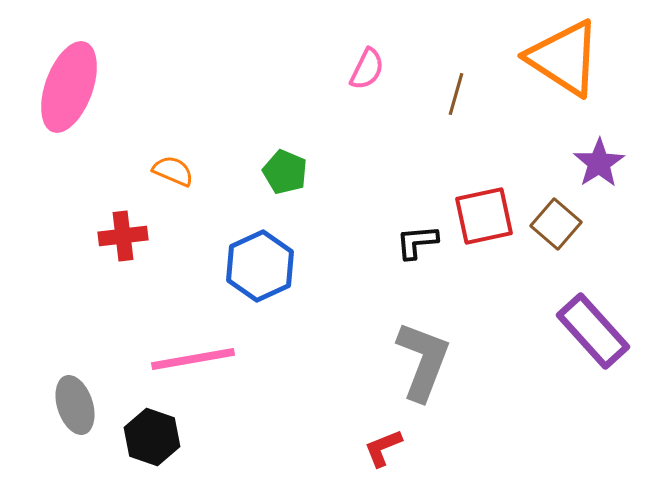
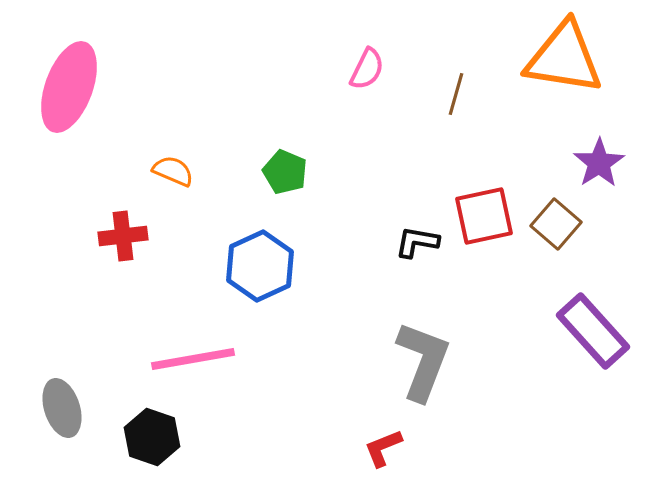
orange triangle: rotated 24 degrees counterclockwise
black L-shape: rotated 15 degrees clockwise
gray ellipse: moved 13 px left, 3 px down
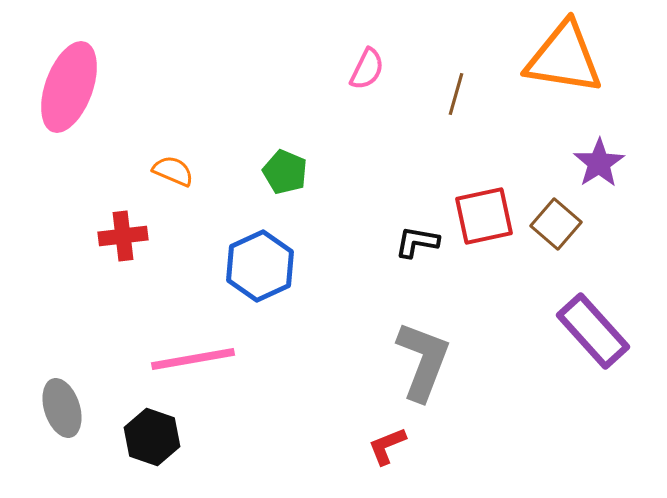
red L-shape: moved 4 px right, 2 px up
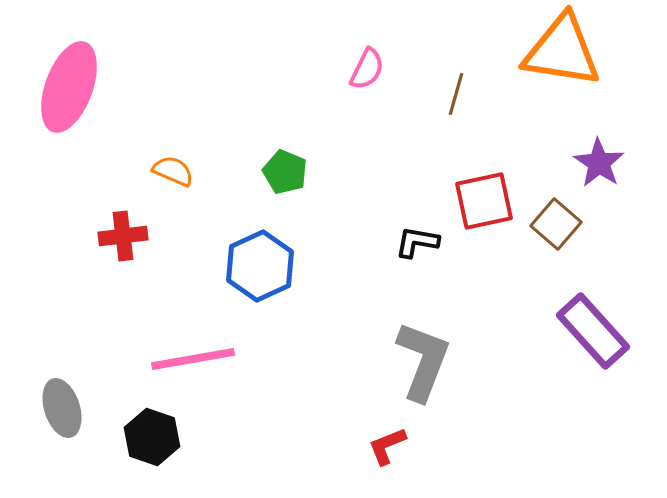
orange triangle: moved 2 px left, 7 px up
purple star: rotated 6 degrees counterclockwise
red square: moved 15 px up
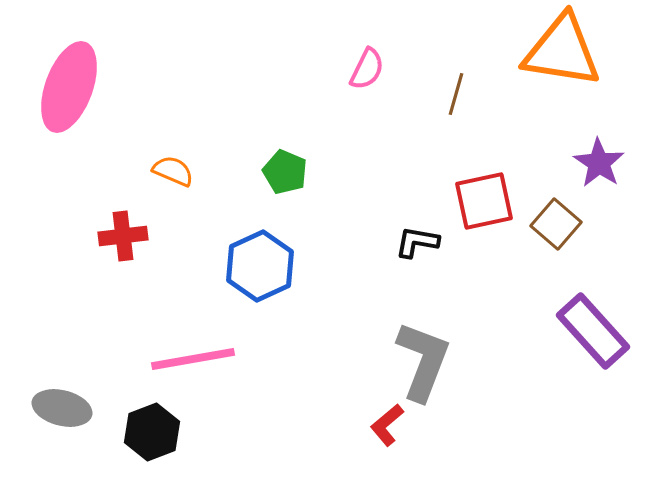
gray ellipse: rotated 58 degrees counterclockwise
black hexagon: moved 5 px up; rotated 20 degrees clockwise
red L-shape: moved 21 px up; rotated 18 degrees counterclockwise
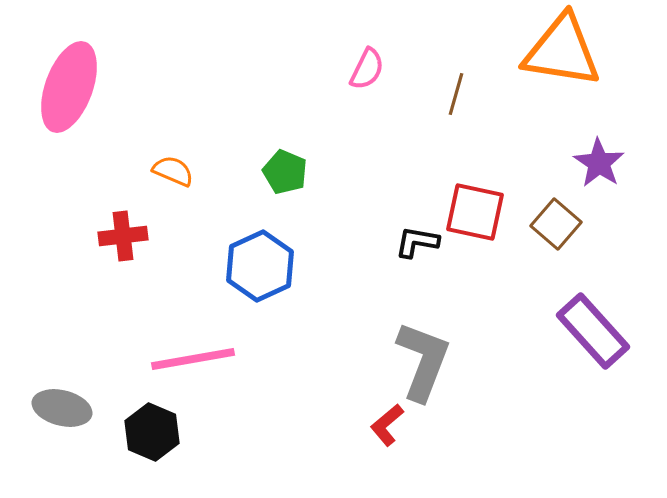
red square: moved 9 px left, 11 px down; rotated 24 degrees clockwise
black hexagon: rotated 16 degrees counterclockwise
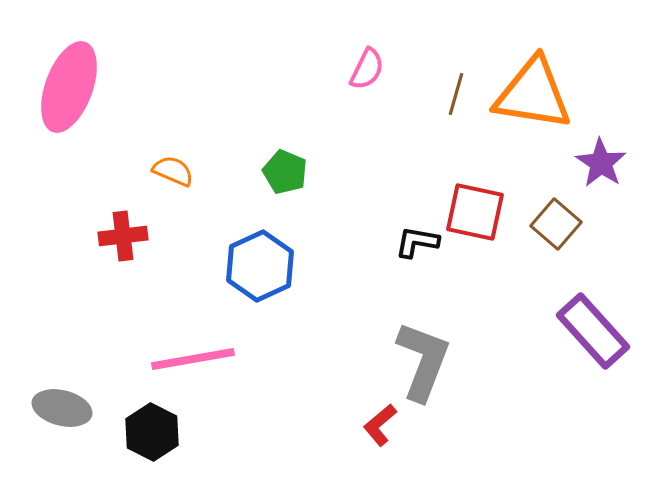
orange triangle: moved 29 px left, 43 px down
purple star: moved 2 px right
red L-shape: moved 7 px left
black hexagon: rotated 4 degrees clockwise
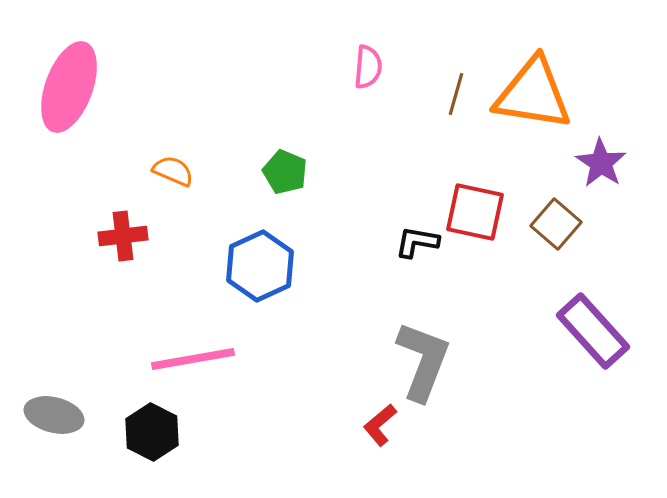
pink semicircle: moved 1 px right, 2 px up; rotated 21 degrees counterclockwise
gray ellipse: moved 8 px left, 7 px down
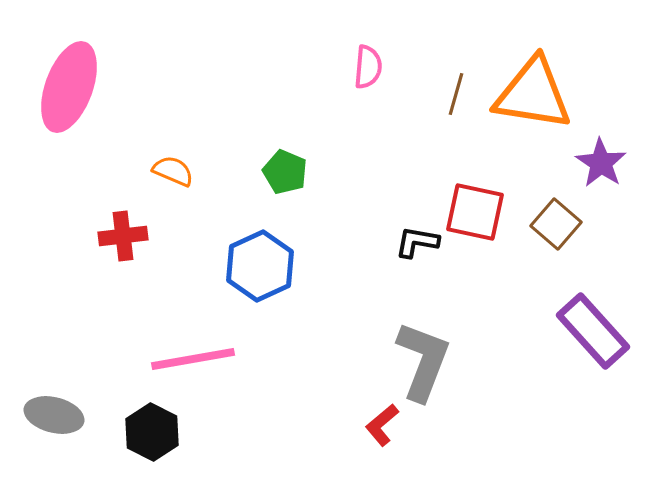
red L-shape: moved 2 px right
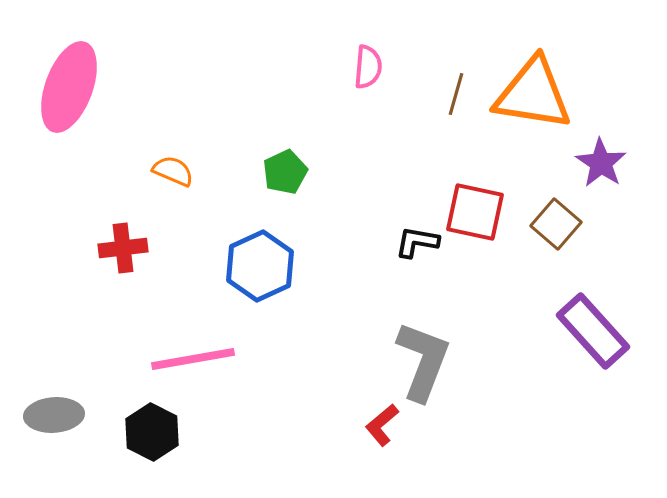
green pentagon: rotated 24 degrees clockwise
red cross: moved 12 px down
gray ellipse: rotated 18 degrees counterclockwise
